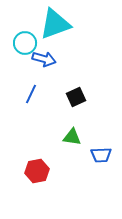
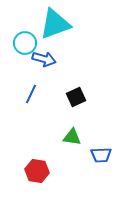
red hexagon: rotated 20 degrees clockwise
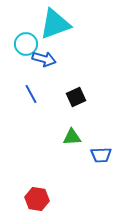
cyan circle: moved 1 px right, 1 px down
blue line: rotated 54 degrees counterclockwise
green triangle: rotated 12 degrees counterclockwise
red hexagon: moved 28 px down
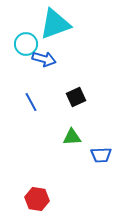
blue line: moved 8 px down
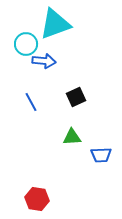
blue arrow: moved 2 px down; rotated 10 degrees counterclockwise
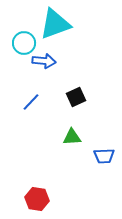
cyan circle: moved 2 px left, 1 px up
blue line: rotated 72 degrees clockwise
blue trapezoid: moved 3 px right, 1 px down
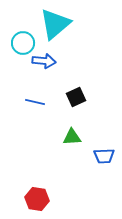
cyan triangle: rotated 20 degrees counterclockwise
cyan circle: moved 1 px left
blue line: moved 4 px right; rotated 60 degrees clockwise
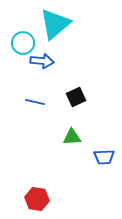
blue arrow: moved 2 px left
blue trapezoid: moved 1 px down
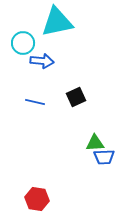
cyan triangle: moved 2 px right, 2 px up; rotated 28 degrees clockwise
green triangle: moved 23 px right, 6 px down
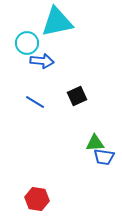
cyan circle: moved 4 px right
black square: moved 1 px right, 1 px up
blue line: rotated 18 degrees clockwise
blue trapezoid: rotated 10 degrees clockwise
